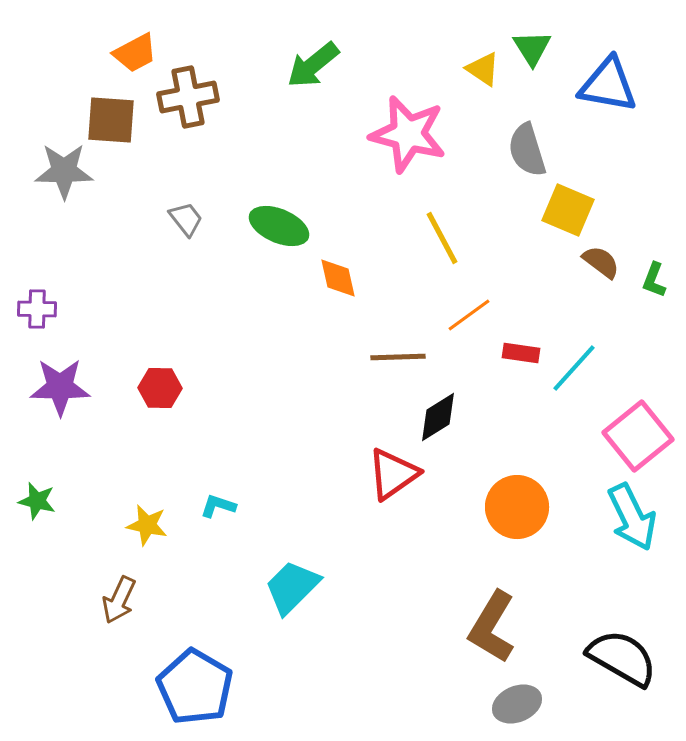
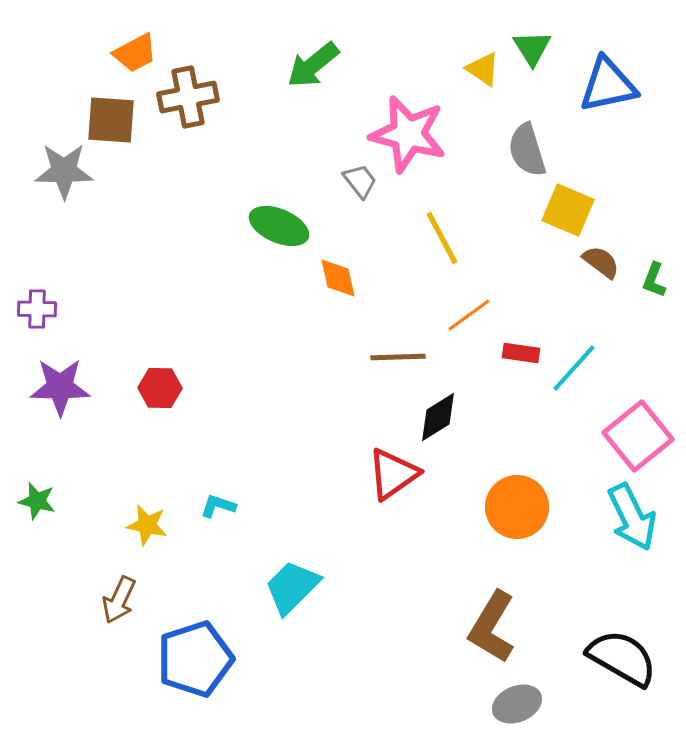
blue triangle: rotated 22 degrees counterclockwise
gray trapezoid: moved 174 px right, 38 px up
blue pentagon: moved 28 px up; rotated 24 degrees clockwise
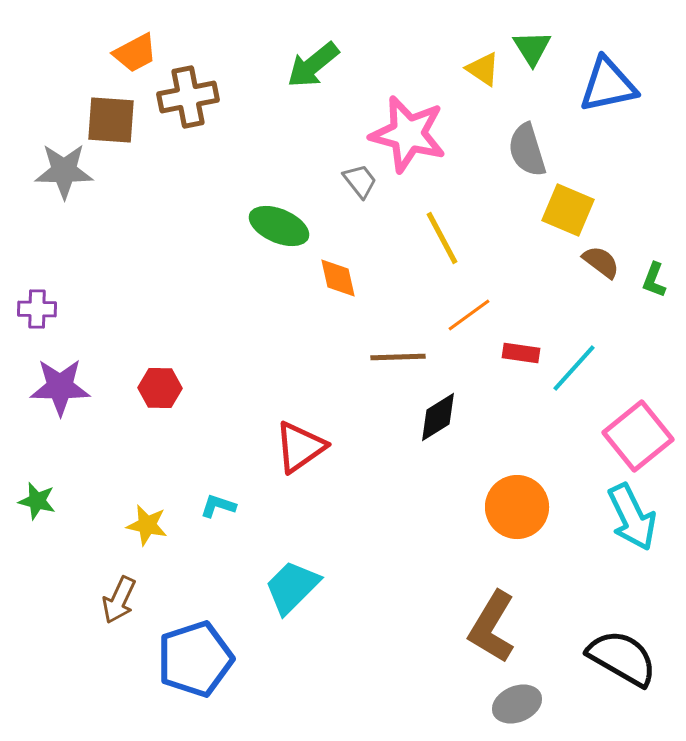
red triangle: moved 93 px left, 27 px up
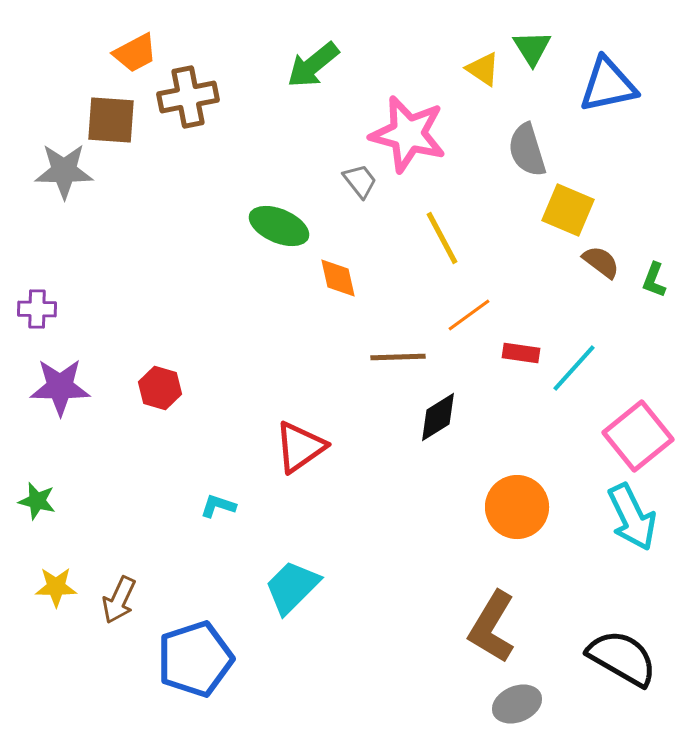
red hexagon: rotated 15 degrees clockwise
yellow star: moved 91 px left, 62 px down; rotated 12 degrees counterclockwise
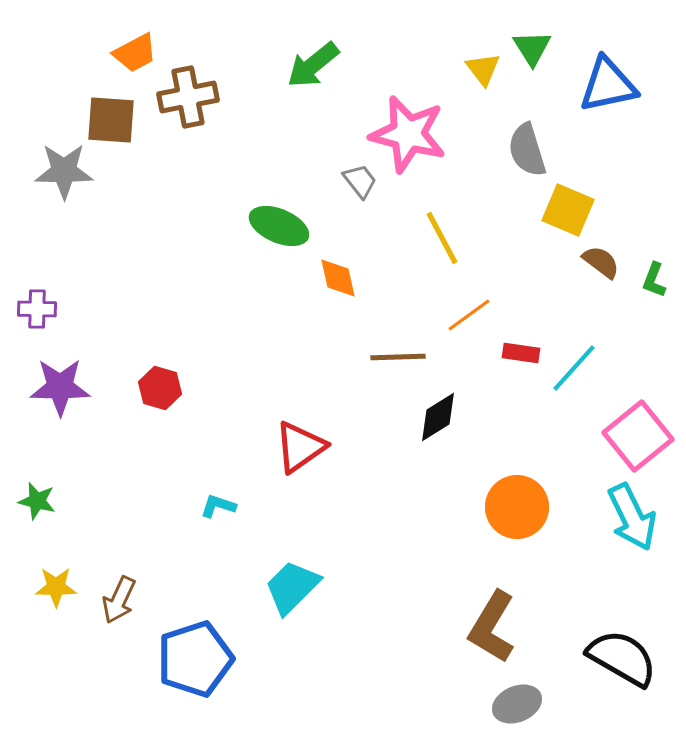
yellow triangle: rotated 18 degrees clockwise
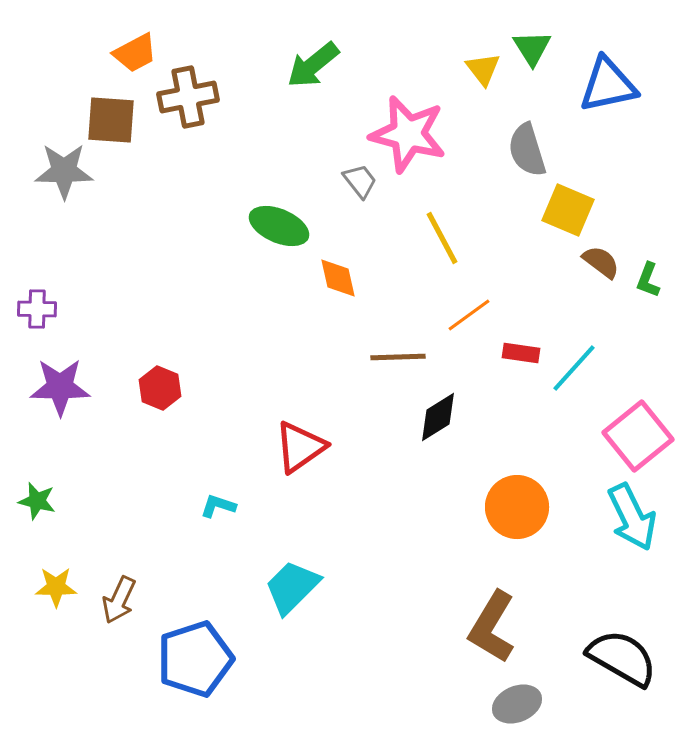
green L-shape: moved 6 px left
red hexagon: rotated 6 degrees clockwise
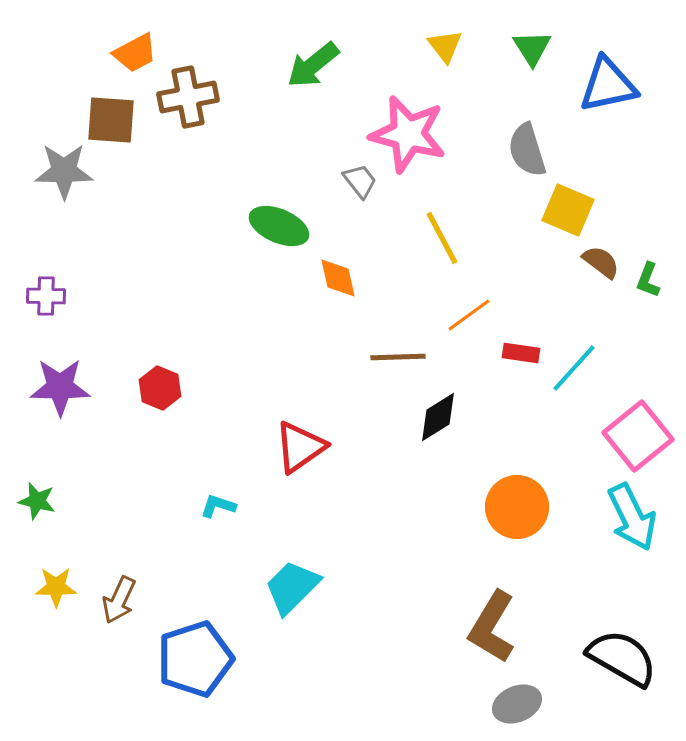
yellow triangle: moved 38 px left, 23 px up
purple cross: moved 9 px right, 13 px up
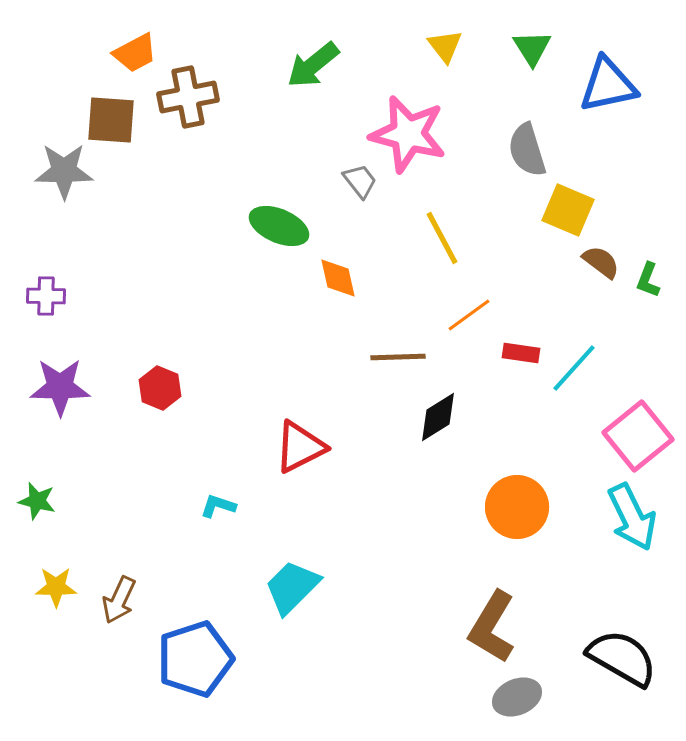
red triangle: rotated 8 degrees clockwise
gray ellipse: moved 7 px up
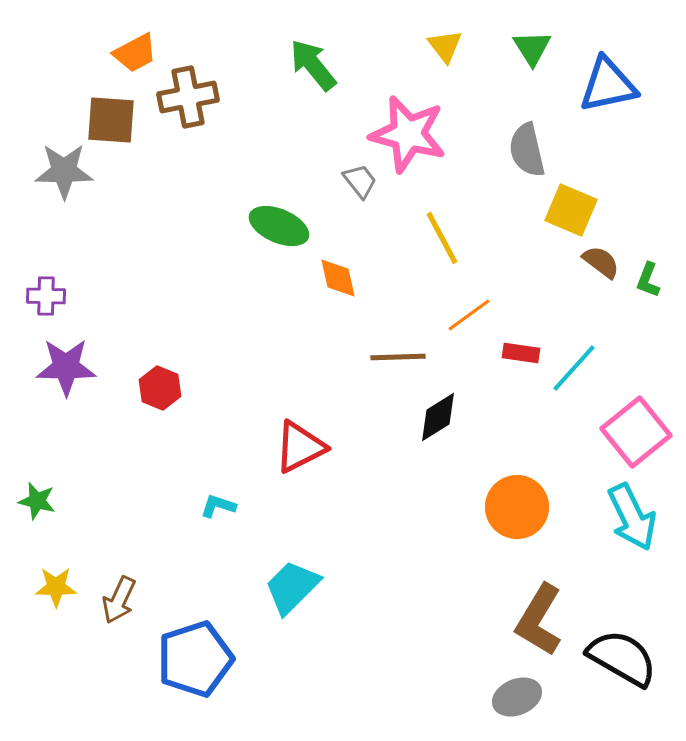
green arrow: rotated 90 degrees clockwise
gray semicircle: rotated 4 degrees clockwise
yellow square: moved 3 px right
purple star: moved 6 px right, 20 px up
pink square: moved 2 px left, 4 px up
brown L-shape: moved 47 px right, 7 px up
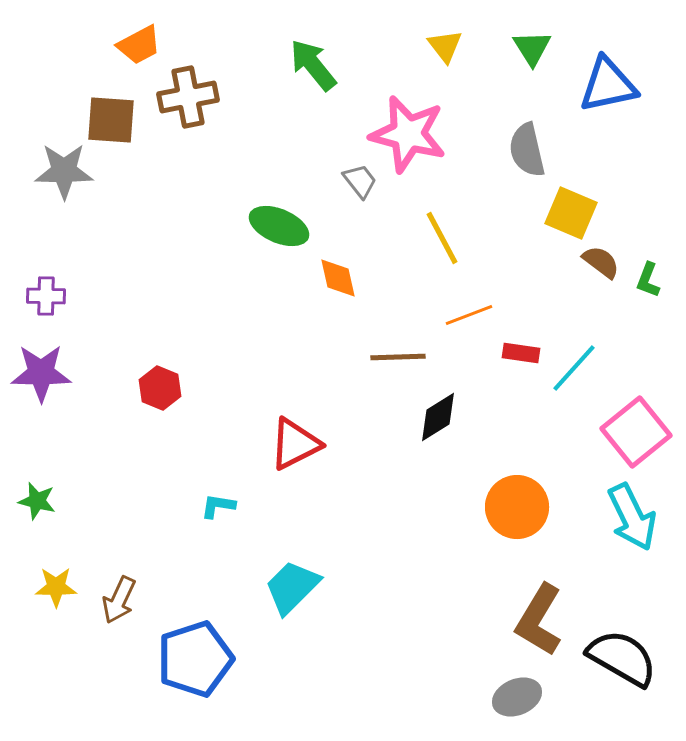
orange trapezoid: moved 4 px right, 8 px up
yellow square: moved 3 px down
orange line: rotated 15 degrees clockwise
purple star: moved 25 px left, 6 px down
red triangle: moved 5 px left, 3 px up
cyan L-shape: rotated 9 degrees counterclockwise
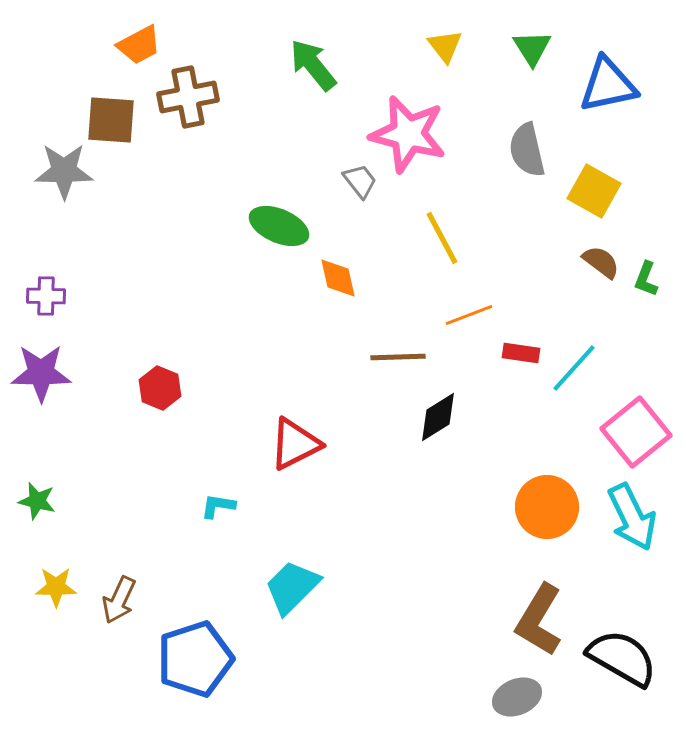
yellow square: moved 23 px right, 22 px up; rotated 6 degrees clockwise
green L-shape: moved 2 px left, 1 px up
orange circle: moved 30 px right
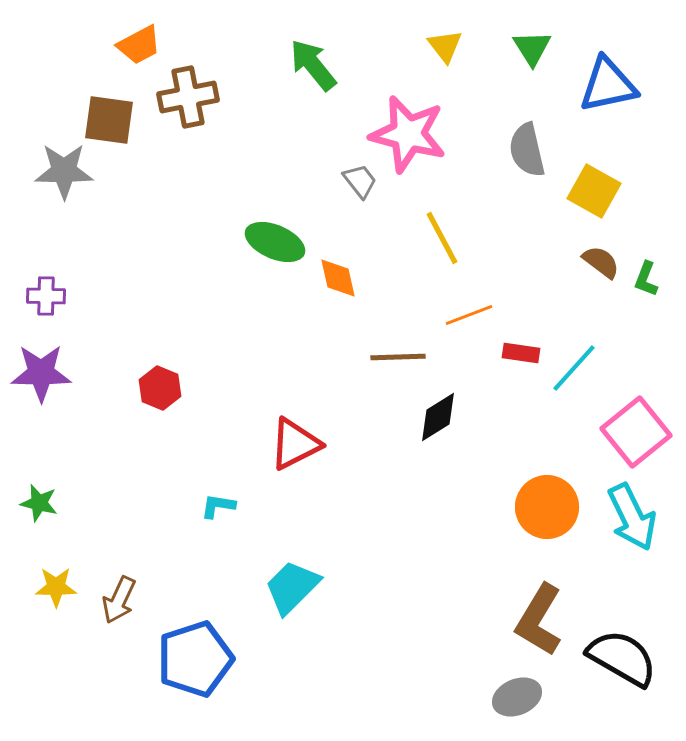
brown square: moved 2 px left; rotated 4 degrees clockwise
green ellipse: moved 4 px left, 16 px down
green star: moved 2 px right, 2 px down
